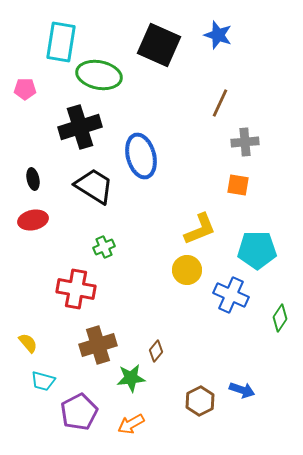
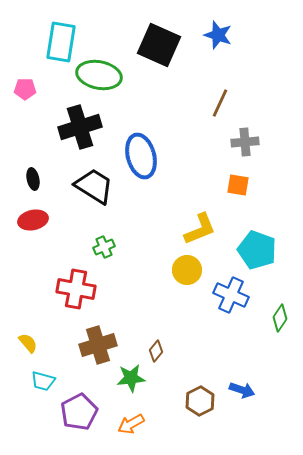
cyan pentagon: rotated 21 degrees clockwise
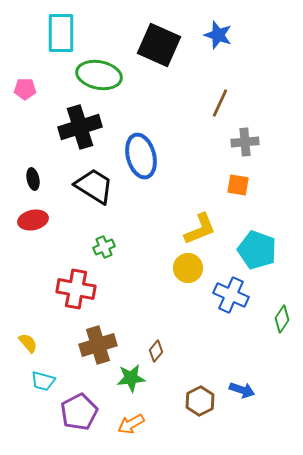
cyan rectangle: moved 9 px up; rotated 9 degrees counterclockwise
yellow circle: moved 1 px right, 2 px up
green diamond: moved 2 px right, 1 px down
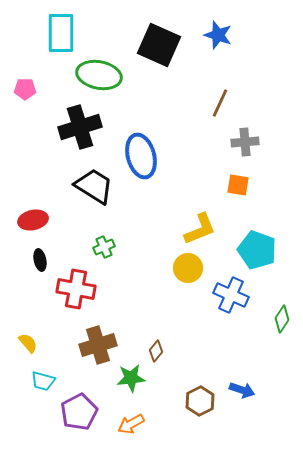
black ellipse: moved 7 px right, 81 px down
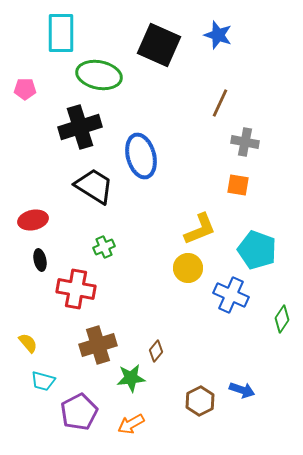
gray cross: rotated 16 degrees clockwise
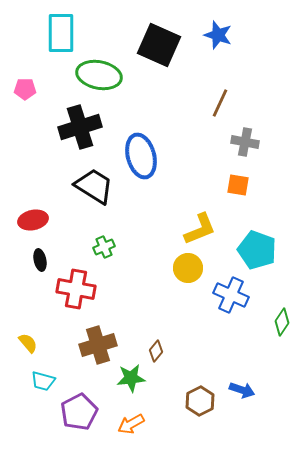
green diamond: moved 3 px down
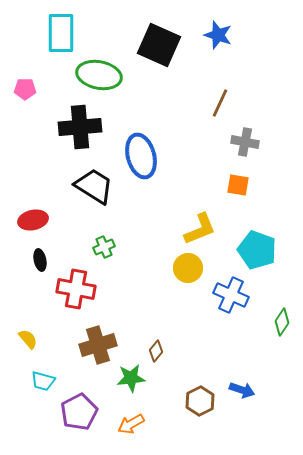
black cross: rotated 12 degrees clockwise
yellow semicircle: moved 4 px up
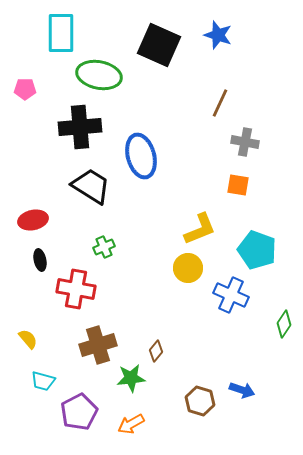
black trapezoid: moved 3 px left
green diamond: moved 2 px right, 2 px down
brown hexagon: rotated 16 degrees counterclockwise
